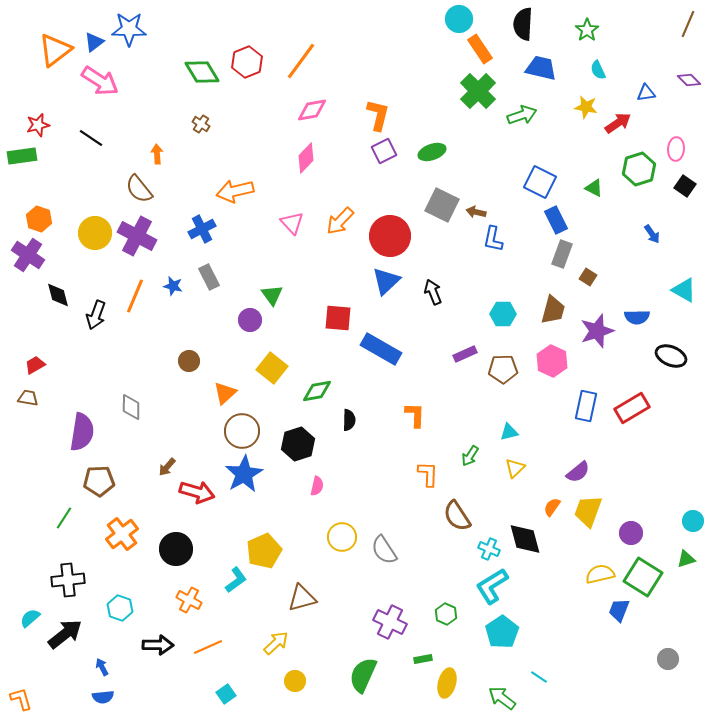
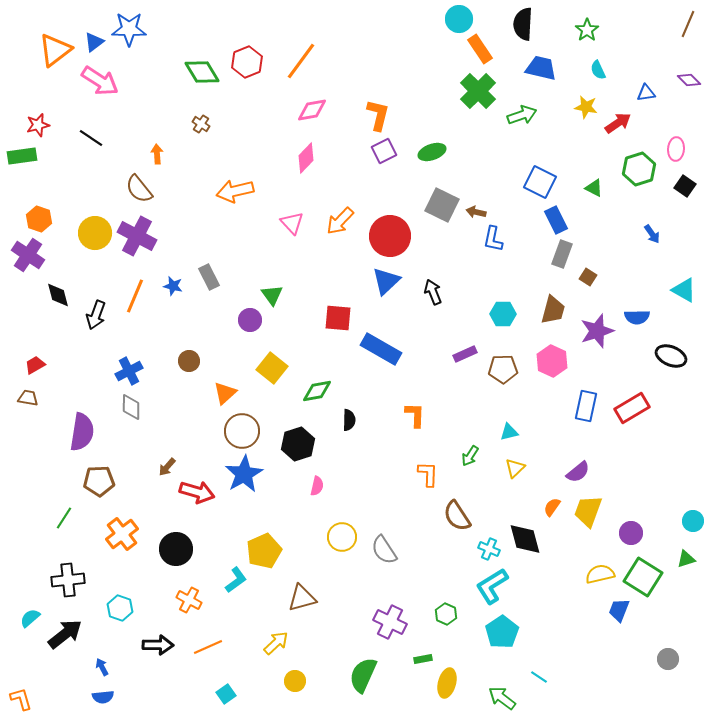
blue cross at (202, 229): moved 73 px left, 142 px down
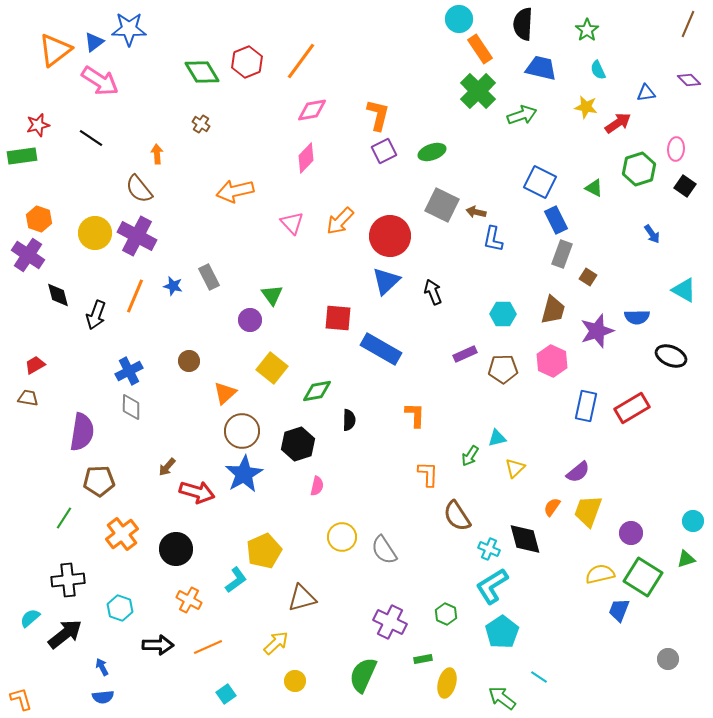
cyan triangle at (509, 432): moved 12 px left, 6 px down
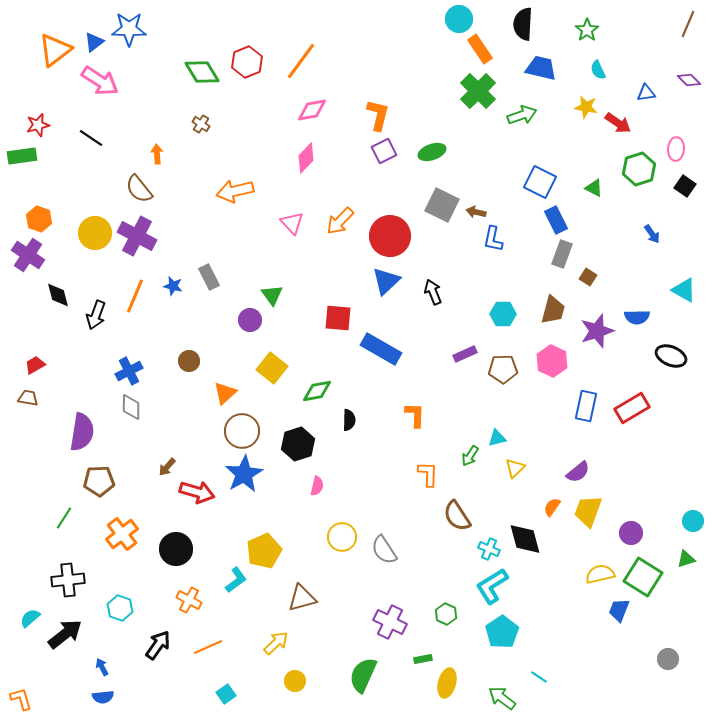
red arrow at (618, 123): rotated 68 degrees clockwise
black arrow at (158, 645): rotated 56 degrees counterclockwise
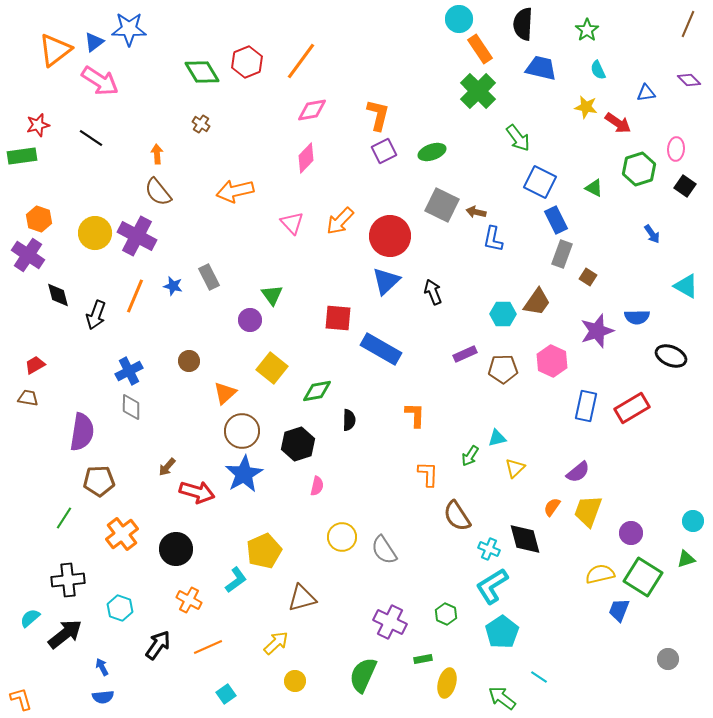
green arrow at (522, 115): moved 4 px left, 23 px down; rotated 72 degrees clockwise
brown semicircle at (139, 189): moved 19 px right, 3 px down
cyan triangle at (684, 290): moved 2 px right, 4 px up
brown trapezoid at (553, 310): moved 16 px left, 8 px up; rotated 20 degrees clockwise
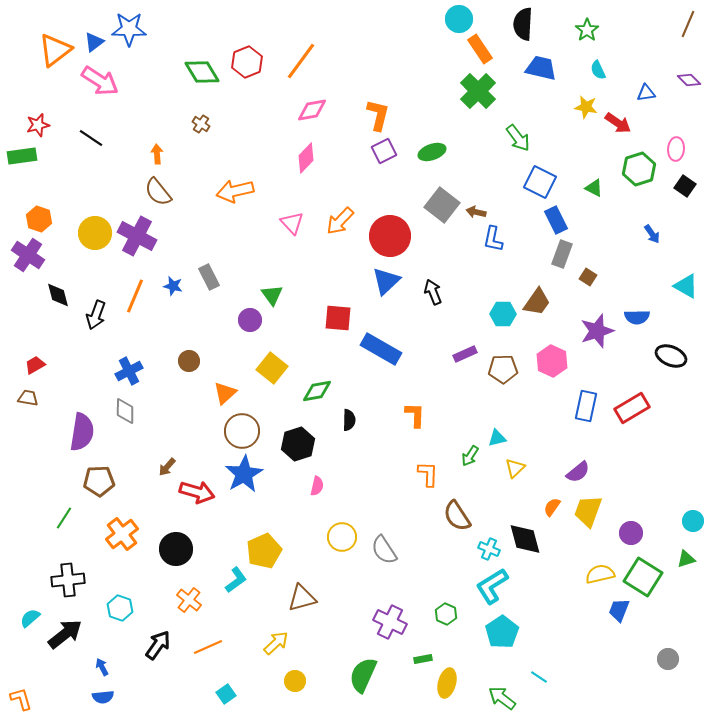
gray square at (442, 205): rotated 12 degrees clockwise
gray diamond at (131, 407): moved 6 px left, 4 px down
orange cross at (189, 600): rotated 10 degrees clockwise
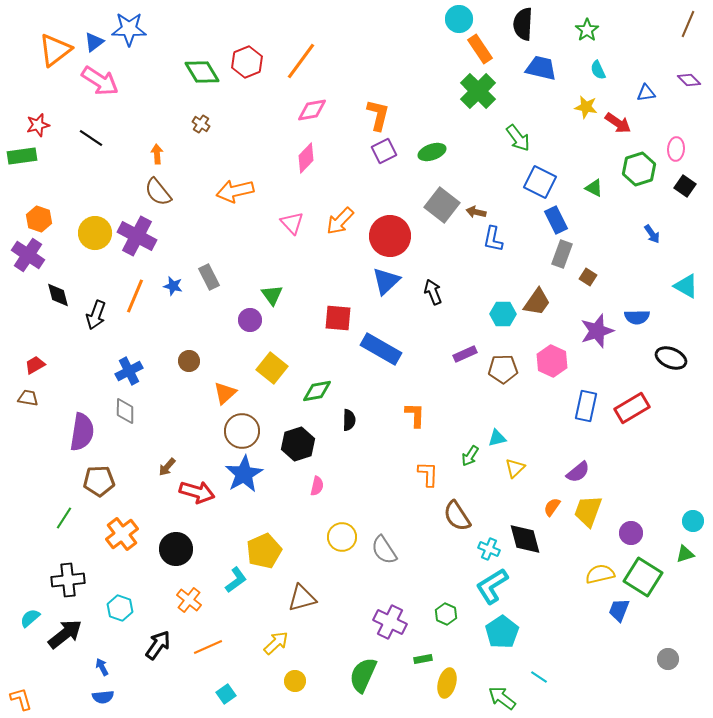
black ellipse at (671, 356): moved 2 px down
green triangle at (686, 559): moved 1 px left, 5 px up
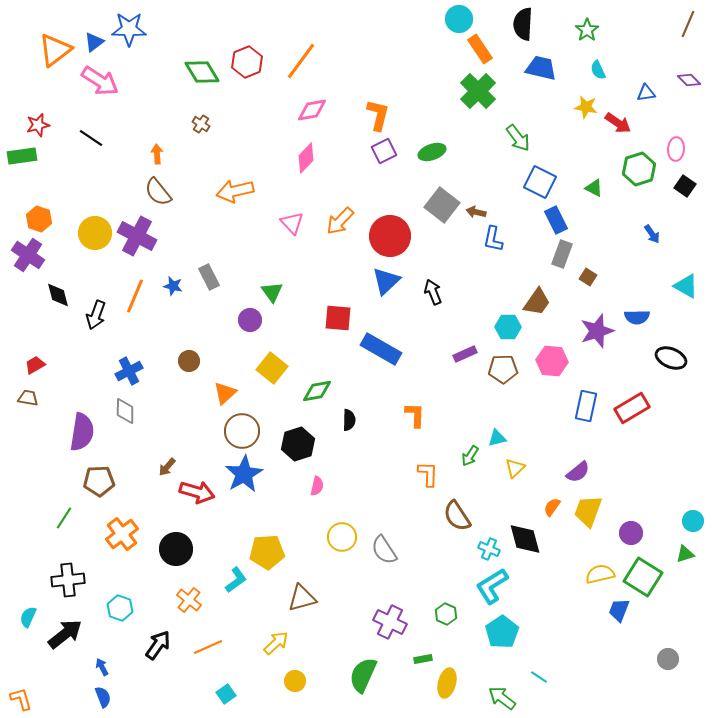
green triangle at (272, 295): moved 3 px up
cyan hexagon at (503, 314): moved 5 px right, 13 px down
pink hexagon at (552, 361): rotated 20 degrees counterclockwise
yellow pentagon at (264, 551): moved 3 px right, 1 px down; rotated 20 degrees clockwise
cyan semicircle at (30, 618): moved 2 px left, 1 px up; rotated 25 degrees counterclockwise
blue semicircle at (103, 697): rotated 105 degrees counterclockwise
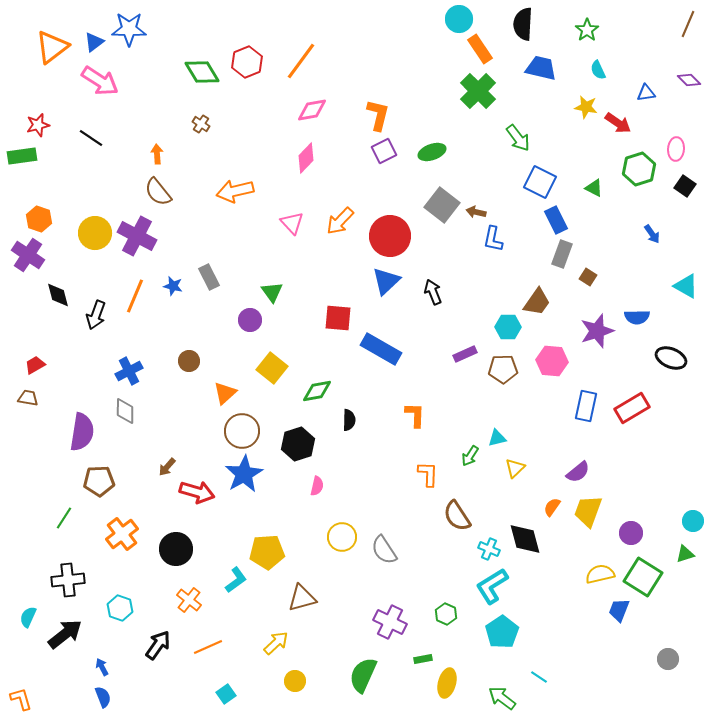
orange triangle at (55, 50): moved 3 px left, 3 px up
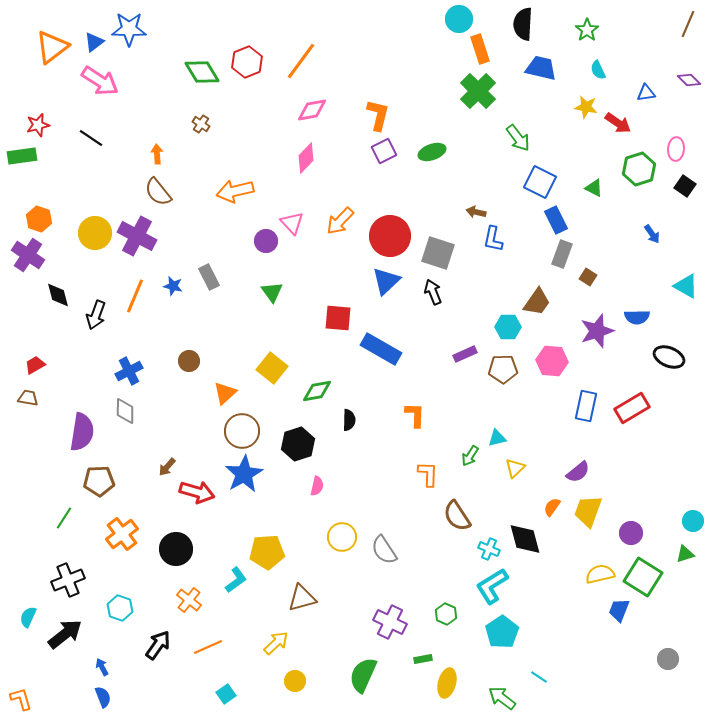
orange rectangle at (480, 49): rotated 16 degrees clockwise
gray square at (442, 205): moved 4 px left, 48 px down; rotated 20 degrees counterclockwise
purple circle at (250, 320): moved 16 px right, 79 px up
black ellipse at (671, 358): moved 2 px left, 1 px up
black cross at (68, 580): rotated 16 degrees counterclockwise
